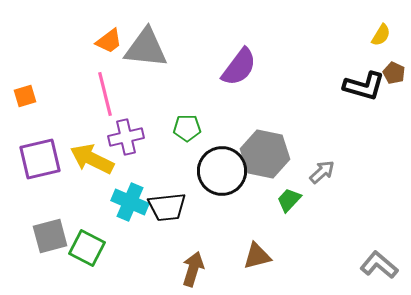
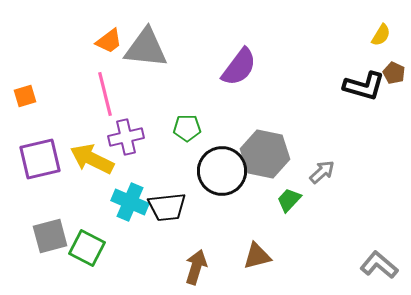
brown arrow: moved 3 px right, 2 px up
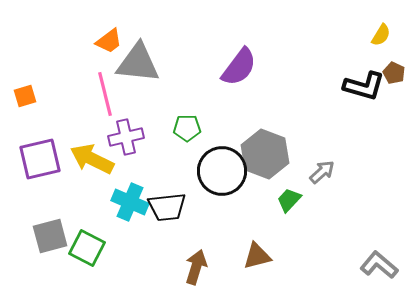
gray triangle: moved 8 px left, 15 px down
gray hexagon: rotated 9 degrees clockwise
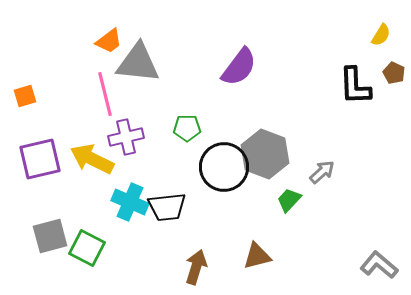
black L-shape: moved 9 px left; rotated 72 degrees clockwise
black circle: moved 2 px right, 4 px up
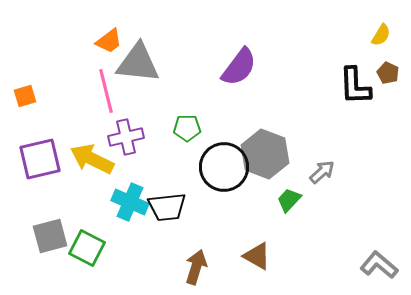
brown pentagon: moved 6 px left
pink line: moved 1 px right, 3 px up
brown triangle: rotated 44 degrees clockwise
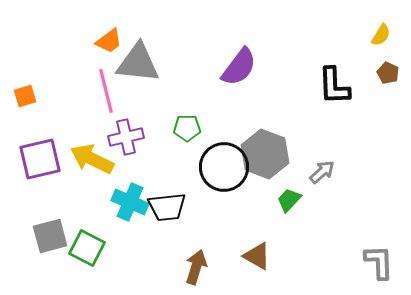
black L-shape: moved 21 px left
gray L-shape: moved 3 px up; rotated 48 degrees clockwise
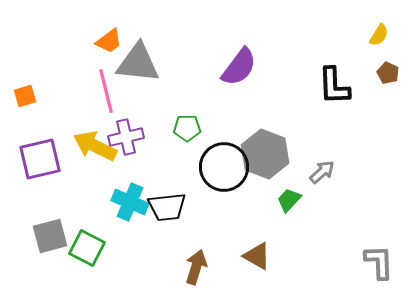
yellow semicircle: moved 2 px left
yellow arrow: moved 3 px right, 13 px up
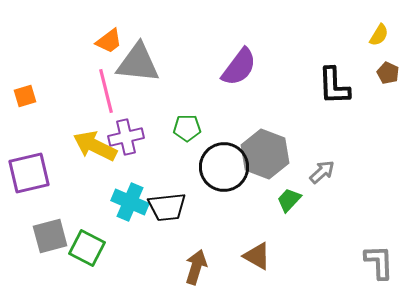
purple square: moved 11 px left, 14 px down
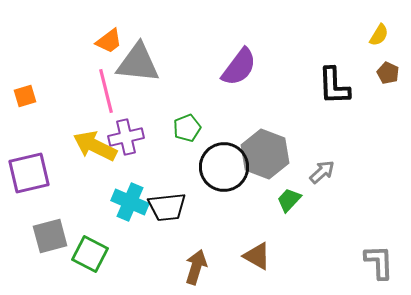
green pentagon: rotated 20 degrees counterclockwise
green square: moved 3 px right, 6 px down
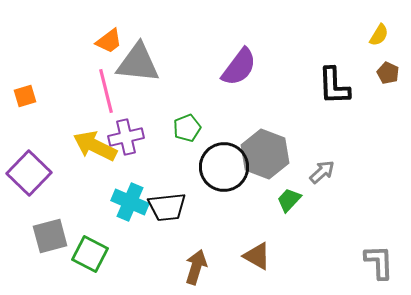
purple square: rotated 33 degrees counterclockwise
